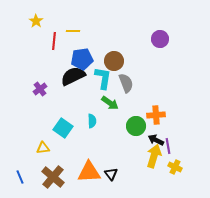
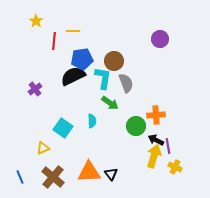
purple cross: moved 5 px left
yellow triangle: rotated 16 degrees counterclockwise
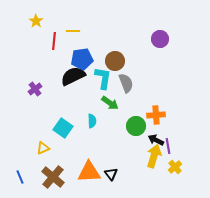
brown circle: moved 1 px right
yellow cross: rotated 24 degrees clockwise
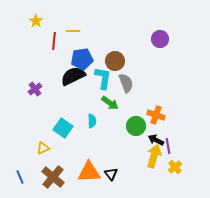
orange cross: rotated 24 degrees clockwise
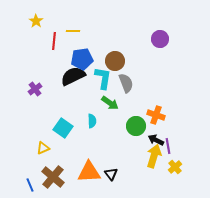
blue line: moved 10 px right, 8 px down
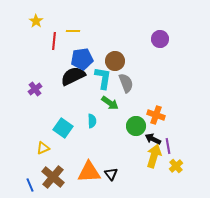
black arrow: moved 3 px left, 1 px up
yellow cross: moved 1 px right, 1 px up
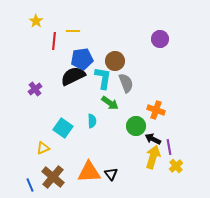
orange cross: moved 5 px up
purple line: moved 1 px right, 1 px down
yellow arrow: moved 1 px left, 1 px down
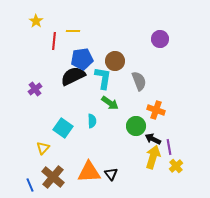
gray semicircle: moved 13 px right, 2 px up
yellow triangle: rotated 24 degrees counterclockwise
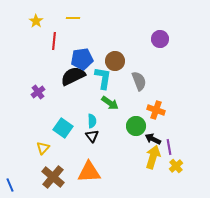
yellow line: moved 13 px up
purple cross: moved 3 px right, 3 px down
black triangle: moved 19 px left, 38 px up
blue line: moved 20 px left
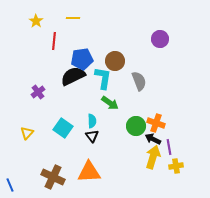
orange cross: moved 13 px down
yellow triangle: moved 16 px left, 15 px up
yellow cross: rotated 32 degrees clockwise
brown cross: rotated 15 degrees counterclockwise
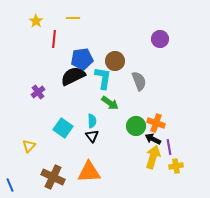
red line: moved 2 px up
yellow triangle: moved 2 px right, 13 px down
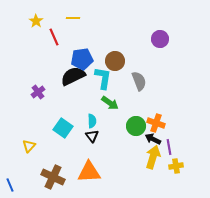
red line: moved 2 px up; rotated 30 degrees counterclockwise
